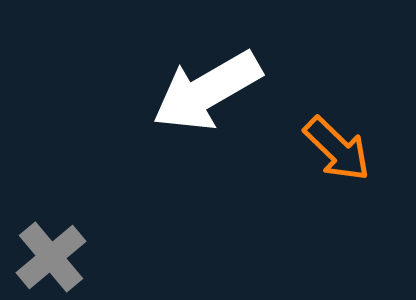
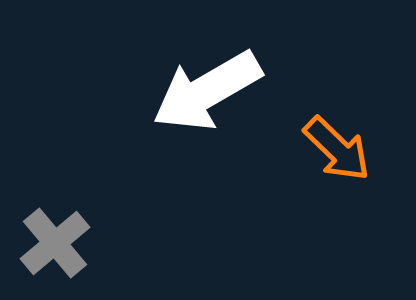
gray cross: moved 4 px right, 14 px up
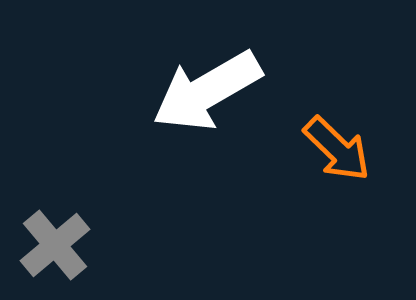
gray cross: moved 2 px down
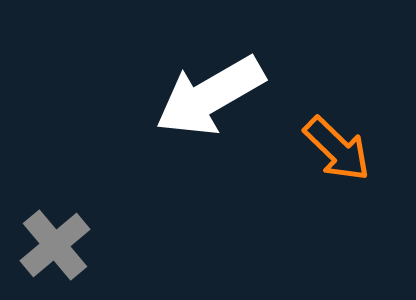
white arrow: moved 3 px right, 5 px down
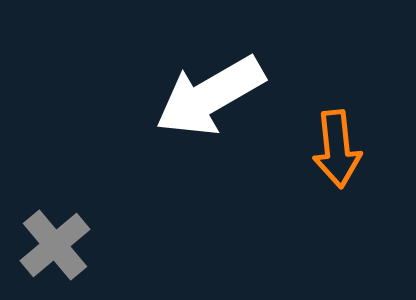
orange arrow: rotated 40 degrees clockwise
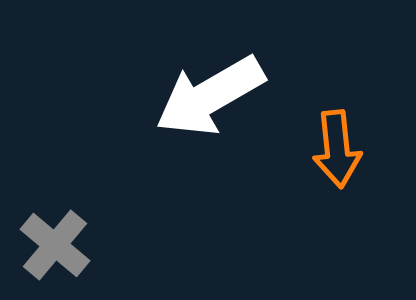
gray cross: rotated 10 degrees counterclockwise
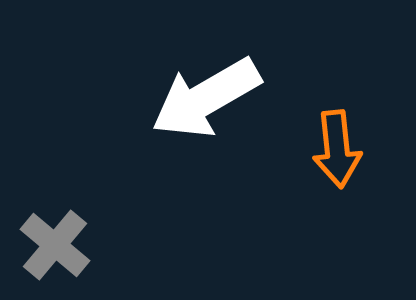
white arrow: moved 4 px left, 2 px down
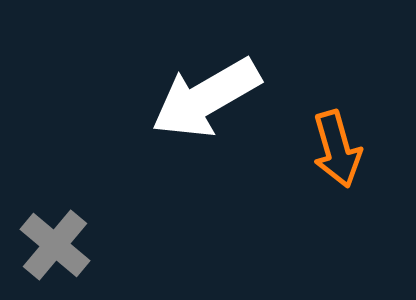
orange arrow: rotated 10 degrees counterclockwise
